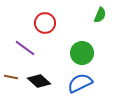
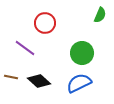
blue semicircle: moved 1 px left
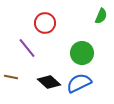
green semicircle: moved 1 px right, 1 px down
purple line: moved 2 px right; rotated 15 degrees clockwise
black diamond: moved 10 px right, 1 px down
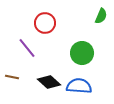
brown line: moved 1 px right
blue semicircle: moved 3 px down; rotated 30 degrees clockwise
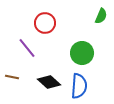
blue semicircle: rotated 90 degrees clockwise
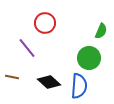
green semicircle: moved 15 px down
green circle: moved 7 px right, 5 px down
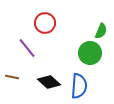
green circle: moved 1 px right, 5 px up
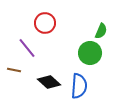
brown line: moved 2 px right, 7 px up
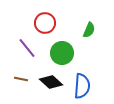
green semicircle: moved 12 px left, 1 px up
green circle: moved 28 px left
brown line: moved 7 px right, 9 px down
black diamond: moved 2 px right
blue semicircle: moved 3 px right
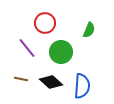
green circle: moved 1 px left, 1 px up
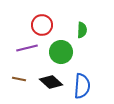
red circle: moved 3 px left, 2 px down
green semicircle: moved 7 px left; rotated 21 degrees counterclockwise
purple line: rotated 65 degrees counterclockwise
brown line: moved 2 px left
